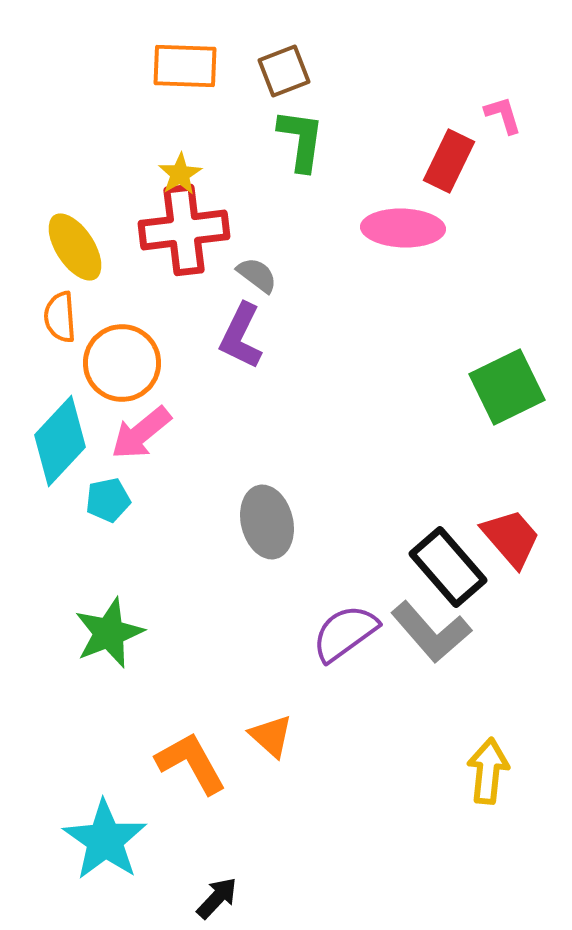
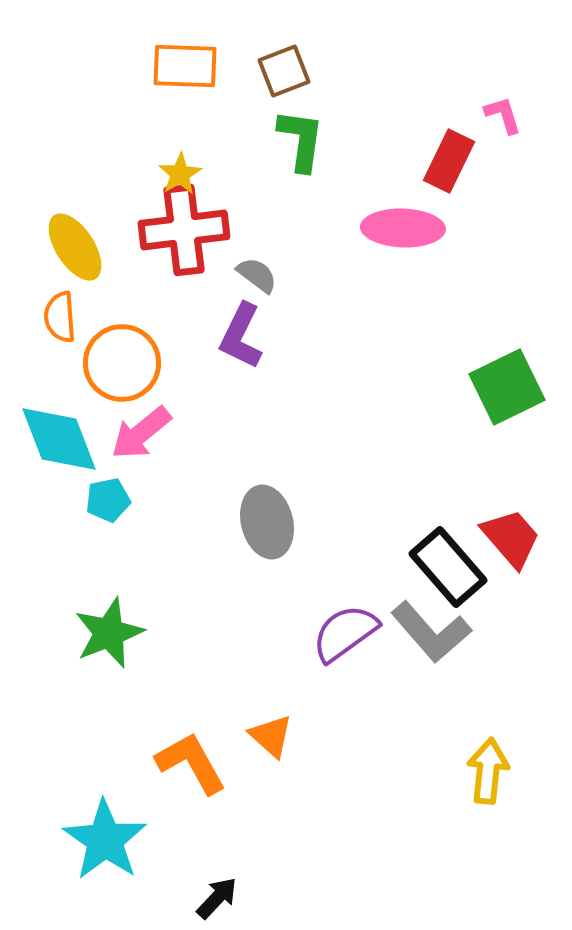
cyan diamond: moved 1 px left, 2 px up; rotated 64 degrees counterclockwise
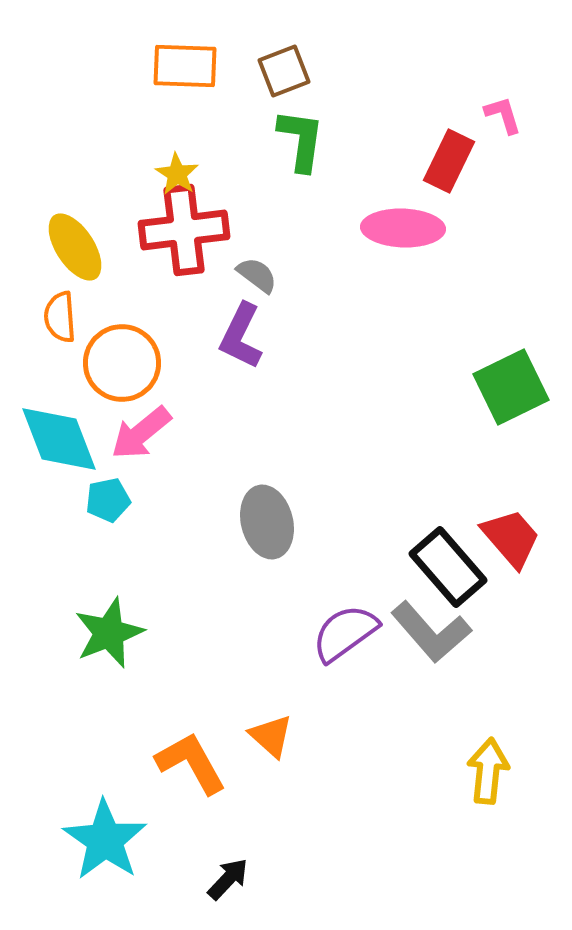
yellow star: moved 3 px left; rotated 9 degrees counterclockwise
green square: moved 4 px right
black arrow: moved 11 px right, 19 px up
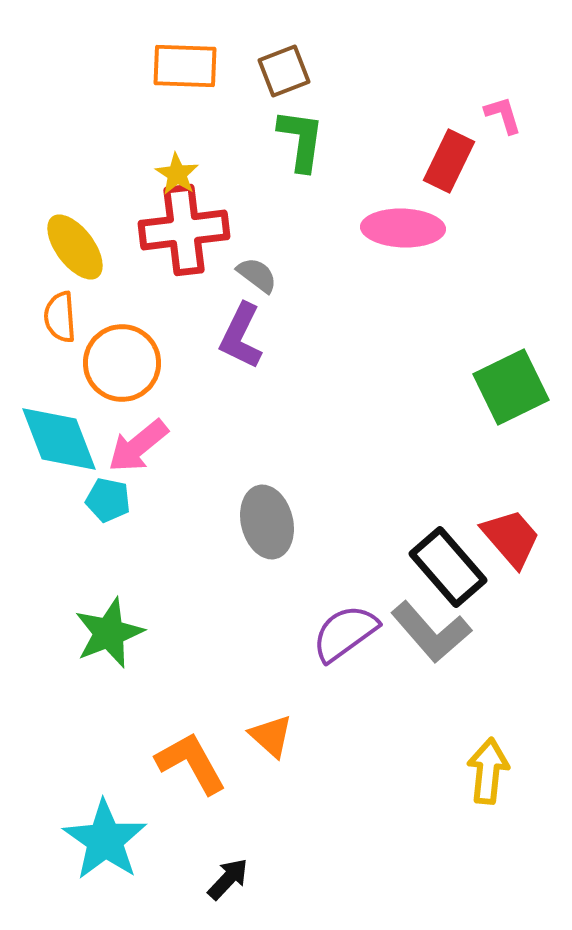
yellow ellipse: rotated 4 degrees counterclockwise
pink arrow: moved 3 px left, 13 px down
cyan pentagon: rotated 24 degrees clockwise
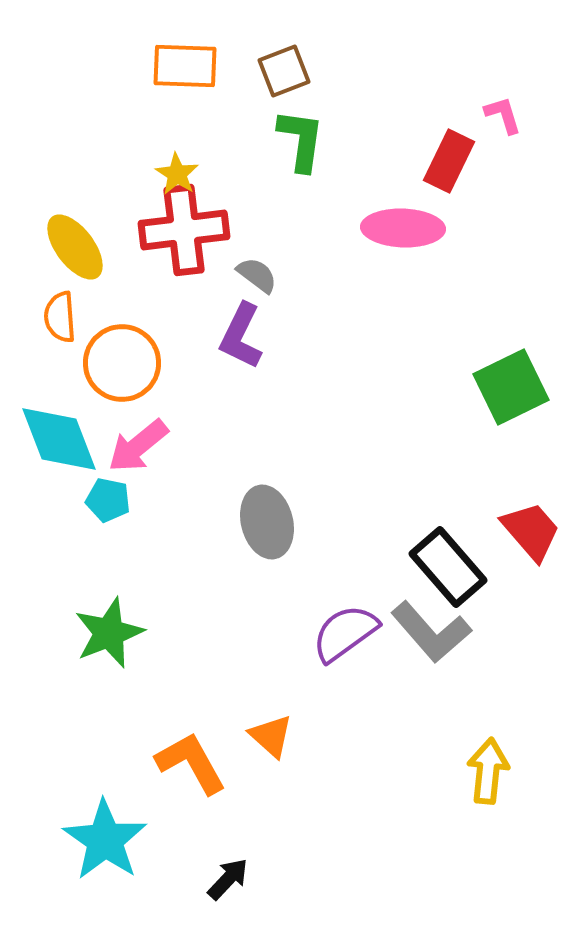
red trapezoid: moved 20 px right, 7 px up
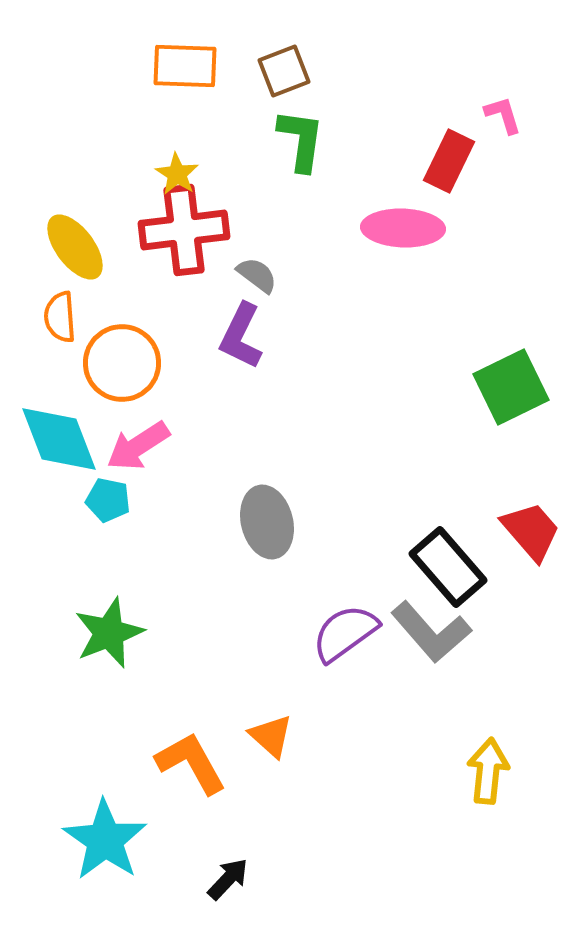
pink arrow: rotated 6 degrees clockwise
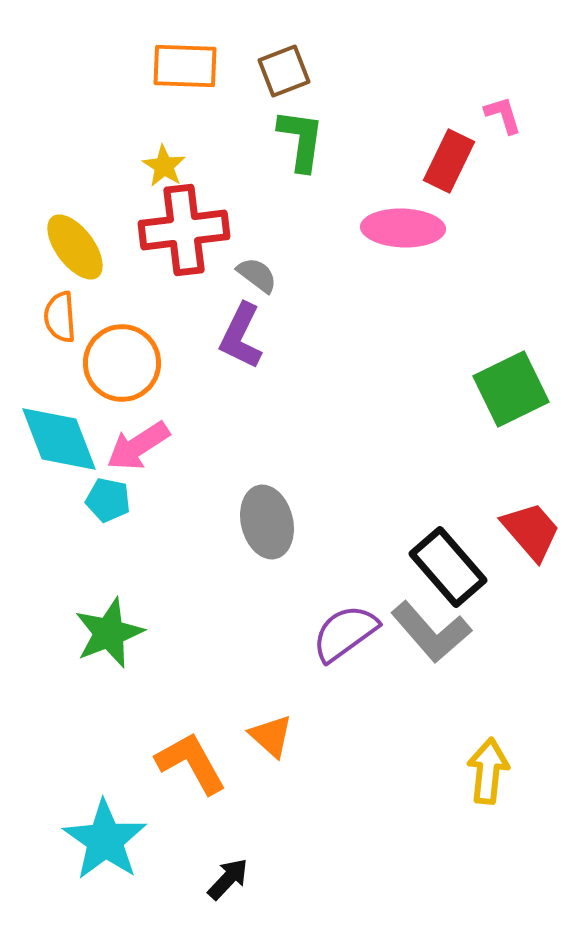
yellow star: moved 13 px left, 8 px up
green square: moved 2 px down
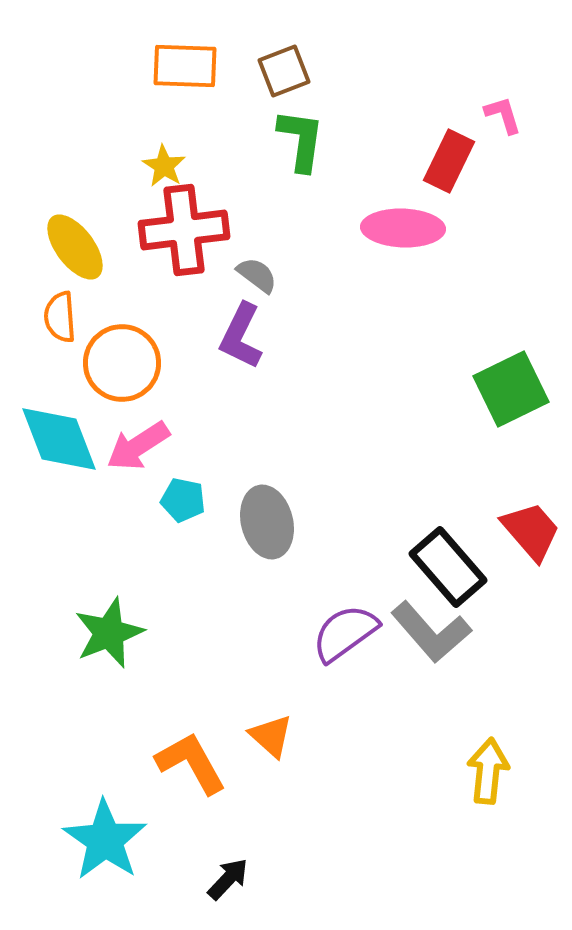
cyan pentagon: moved 75 px right
